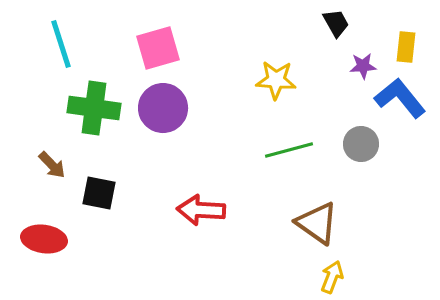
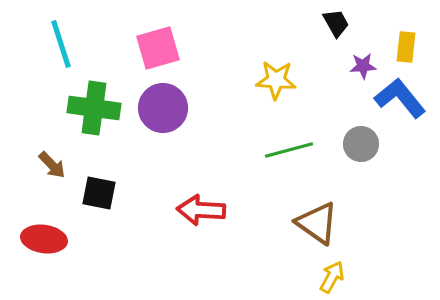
yellow arrow: rotated 8 degrees clockwise
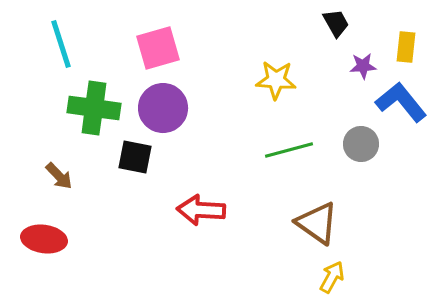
blue L-shape: moved 1 px right, 4 px down
brown arrow: moved 7 px right, 11 px down
black square: moved 36 px right, 36 px up
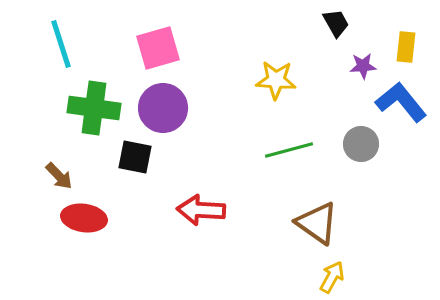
red ellipse: moved 40 px right, 21 px up
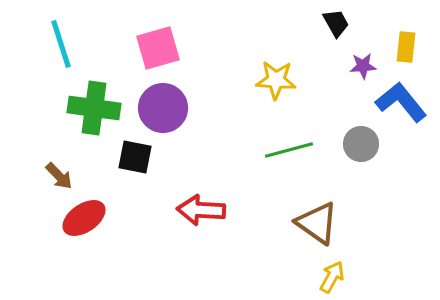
red ellipse: rotated 42 degrees counterclockwise
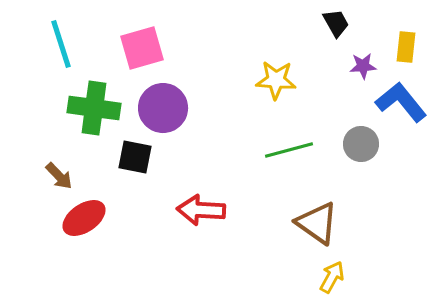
pink square: moved 16 px left
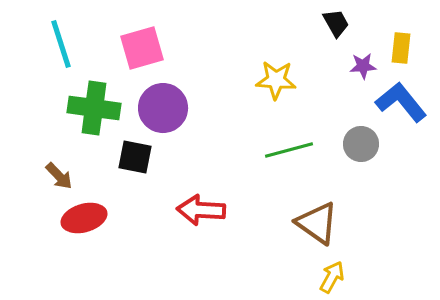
yellow rectangle: moved 5 px left, 1 px down
red ellipse: rotated 18 degrees clockwise
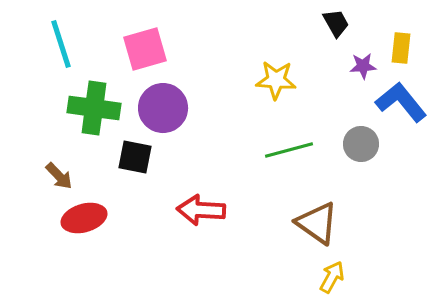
pink square: moved 3 px right, 1 px down
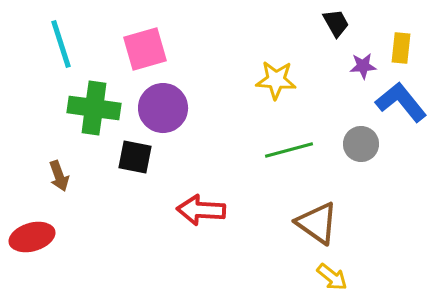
brown arrow: rotated 24 degrees clockwise
red ellipse: moved 52 px left, 19 px down
yellow arrow: rotated 100 degrees clockwise
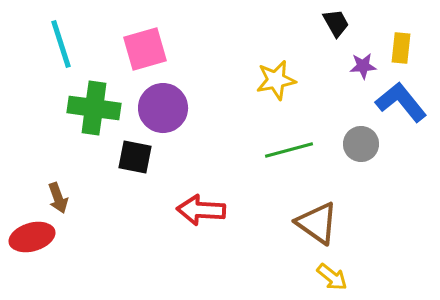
yellow star: rotated 15 degrees counterclockwise
brown arrow: moved 1 px left, 22 px down
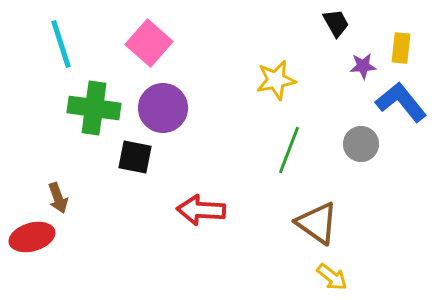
pink square: moved 4 px right, 6 px up; rotated 33 degrees counterclockwise
green line: rotated 54 degrees counterclockwise
